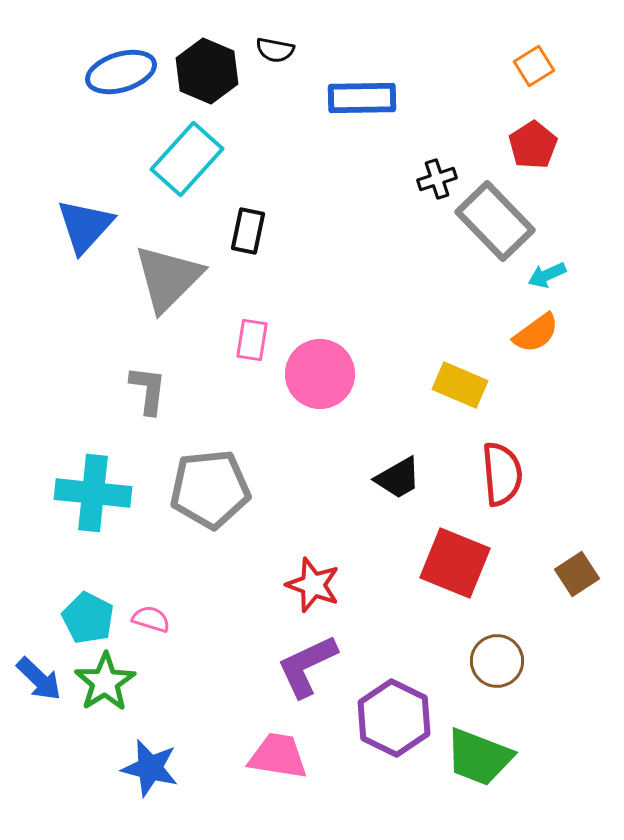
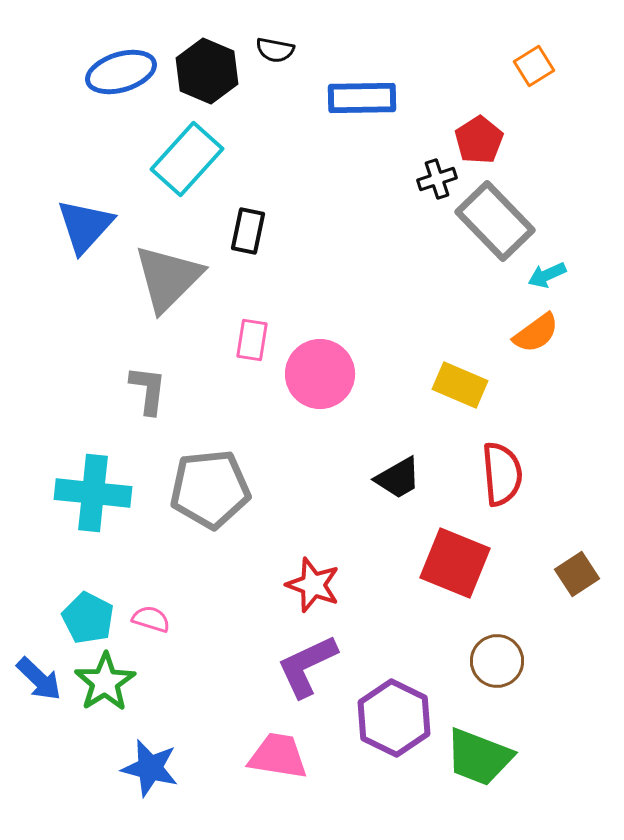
red pentagon: moved 54 px left, 5 px up
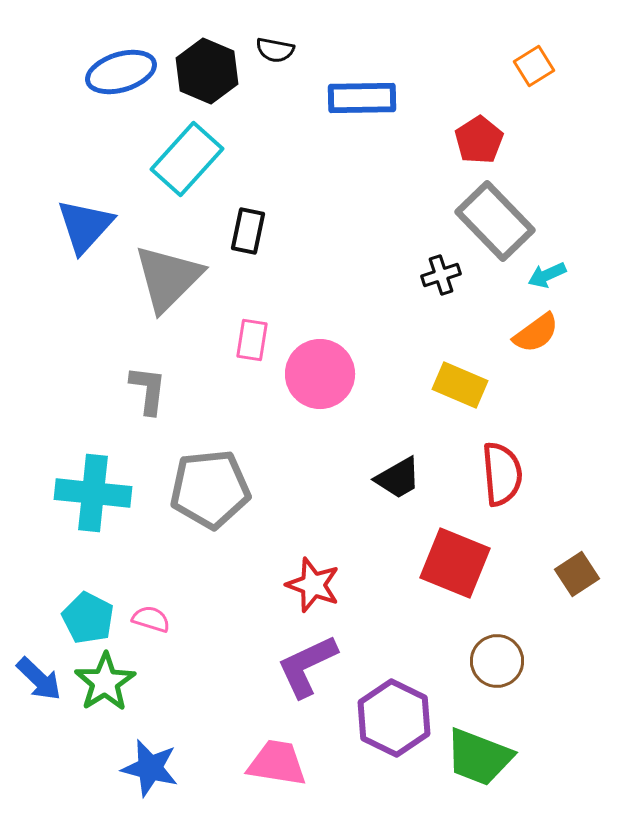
black cross: moved 4 px right, 96 px down
pink trapezoid: moved 1 px left, 7 px down
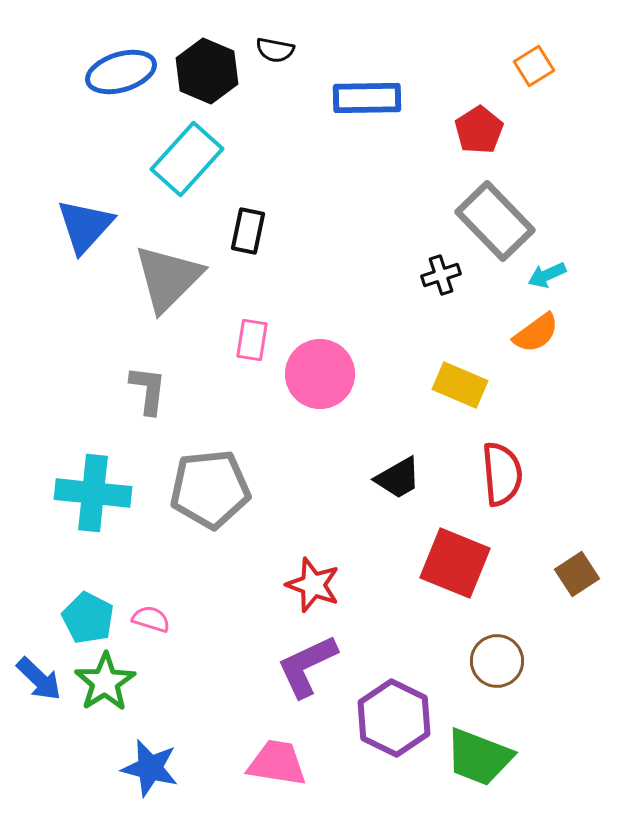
blue rectangle: moved 5 px right
red pentagon: moved 10 px up
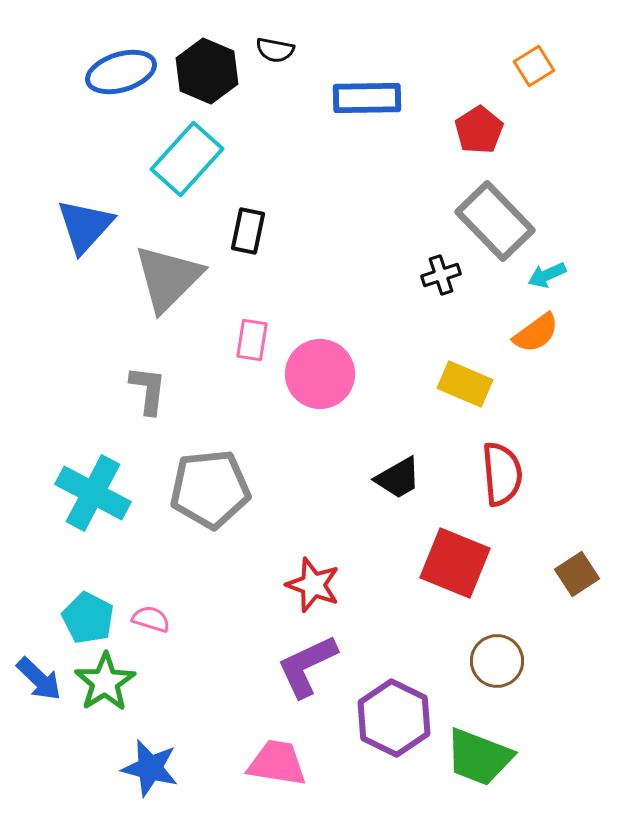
yellow rectangle: moved 5 px right, 1 px up
cyan cross: rotated 22 degrees clockwise
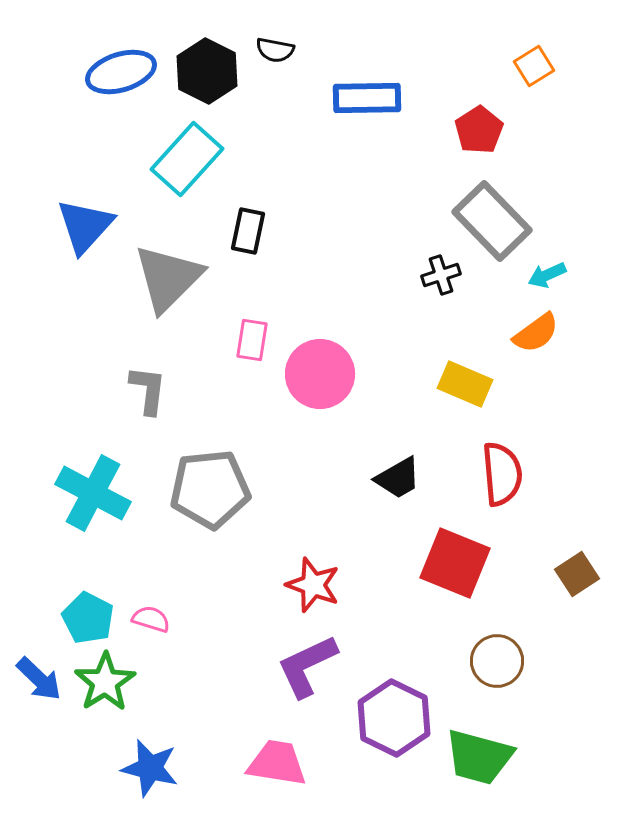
black hexagon: rotated 4 degrees clockwise
gray rectangle: moved 3 px left
green trapezoid: rotated 6 degrees counterclockwise
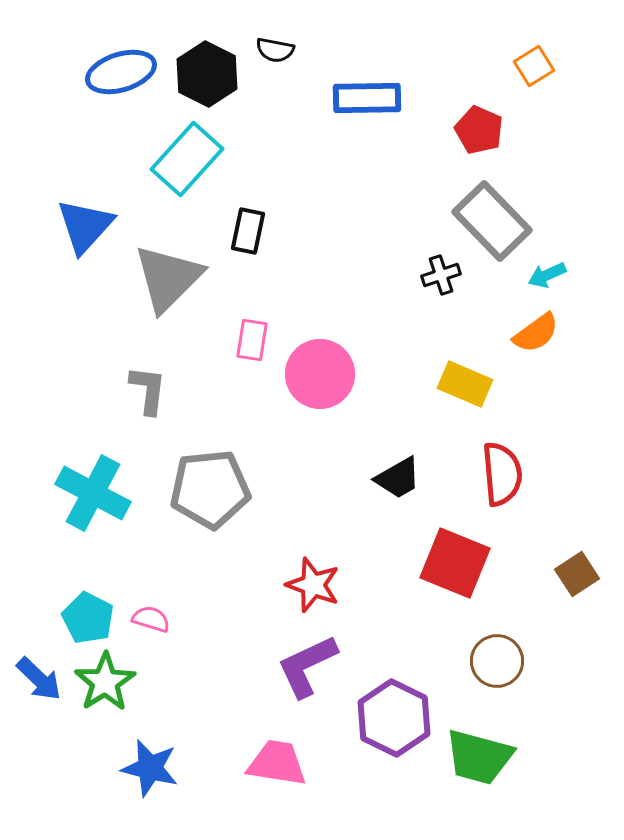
black hexagon: moved 3 px down
red pentagon: rotated 15 degrees counterclockwise
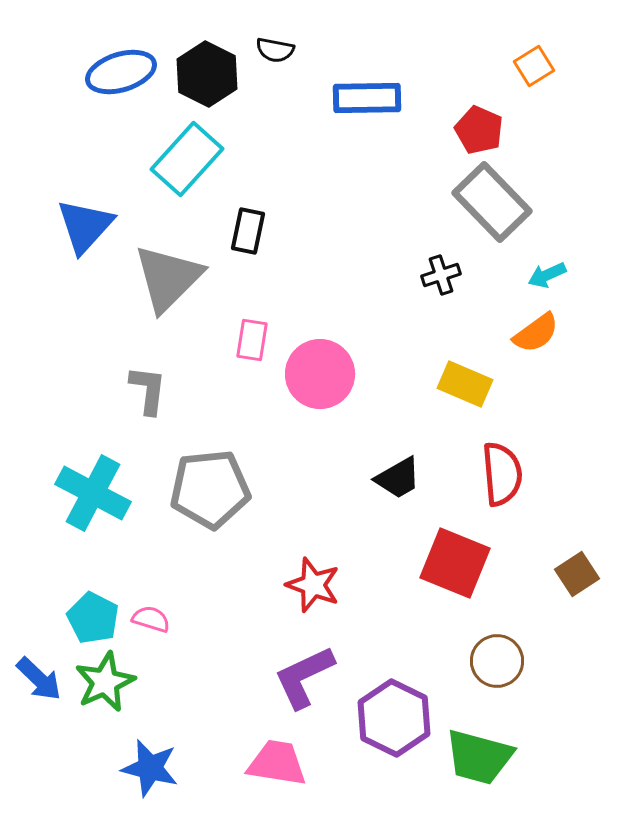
gray rectangle: moved 19 px up
cyan pentagon: moved 5 px right
purple L-shape: moved 3 px left, 11 px down
green star: rotated 8 degrees clockwise
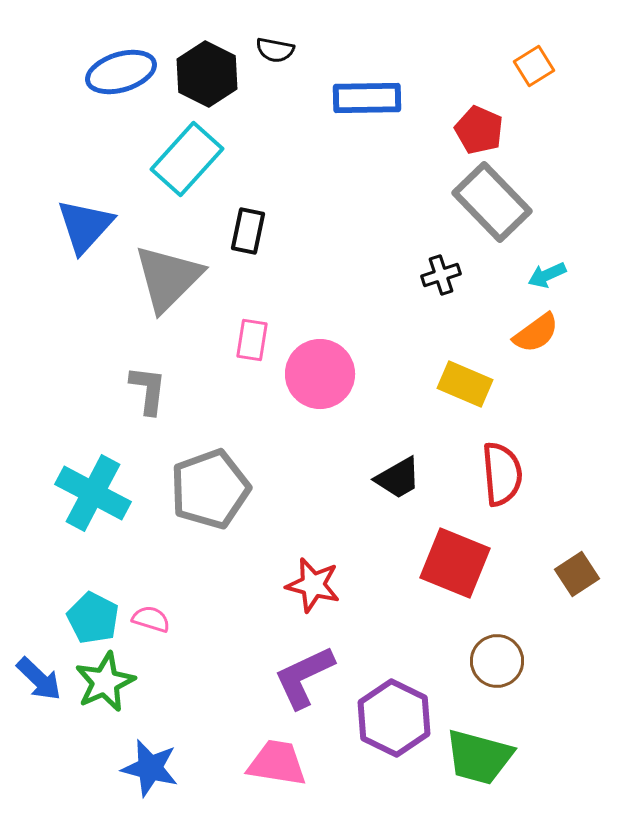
gray pentagon: rotated 14 degrees counterclockwise
red star: rotated 6 degrees counterclockwise
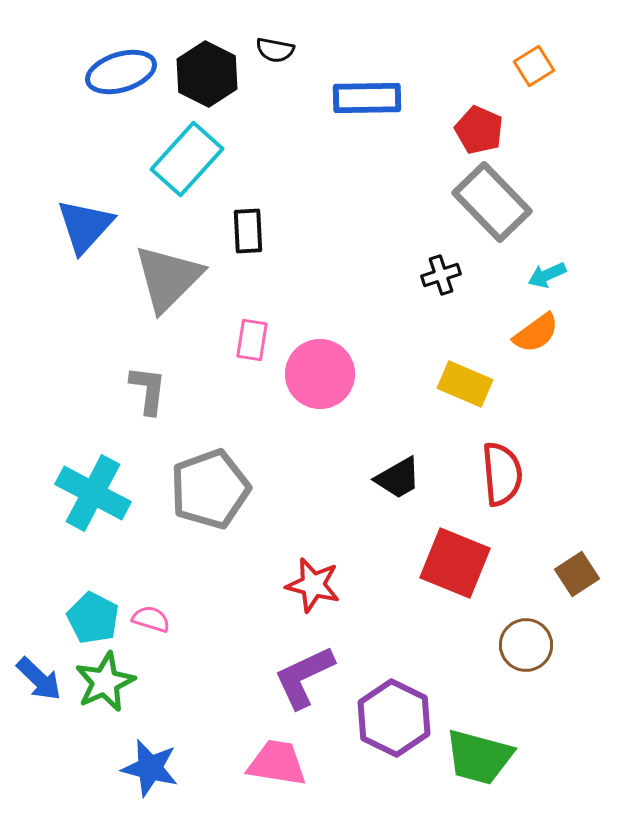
black rectangle: rotated 15 degrees counterclockwise
brown circle: moved 29 px right, 16 px up
